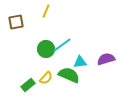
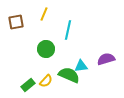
yellow line: moved 2 px left, 3 px down
cyan line: moved 6 px right, 15 px up; rotated 42 degrees counterclockwise
cyan triangle: moved 1 px right, 4 px down
yellow semicircle: moved 3 px down
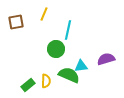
green circle: moved 10 px right
yellow semicircle: rotated 40 degrees counterclockwise
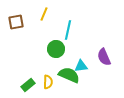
purple semicircle: moved 2 px left, 2 px up; rotated 96 degrees counterclockwise
yellow semicircle: moved 2 px right, 1 px down
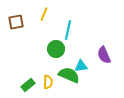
purple semicircle: moved 2 px up
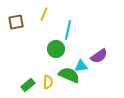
purple semicircle: moved 5 px left, 1 px down; rotated 102 degrees counterclockwise
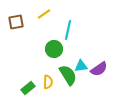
yellow line: rotated 32 degrees clockwise
green circle: moved 2 px left
purple semicircle: moved 13 px down
green semicircle: moved 1 px left; rotated 35 degrees clockwise
green rectangle: moved 3 px down
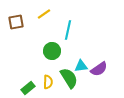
green circle: moved 2 px left, 2 px down
green semicircle: moved 1 px right, 3 px down
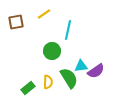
purple semicircle: moved 3 px left, 2 px down
